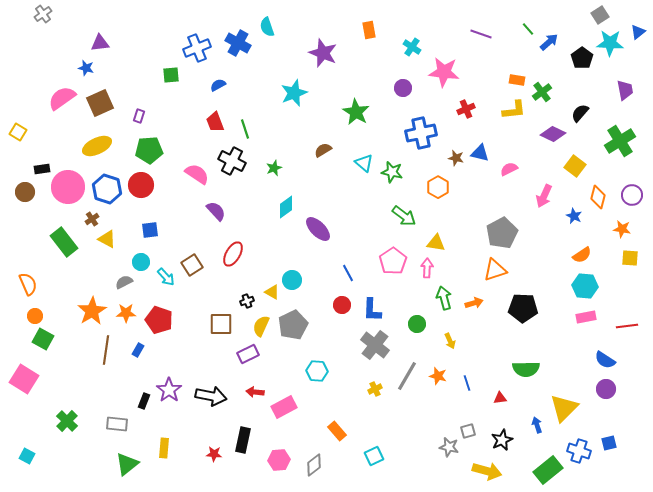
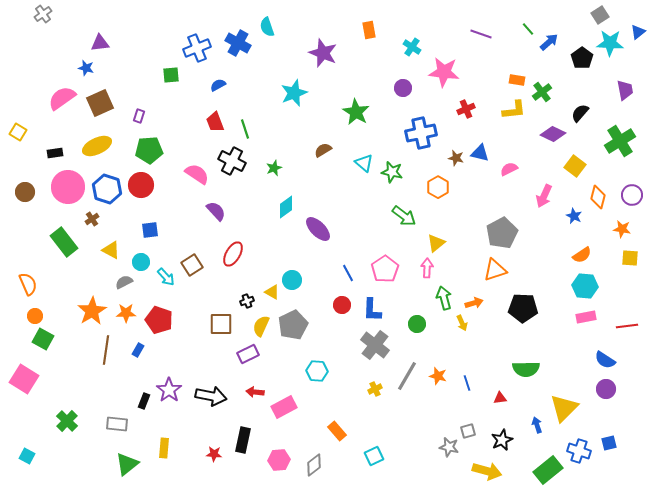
black rectangle at (42, 169): moved 13 px right, 16 px up
yellow triangle at (107, 239): moved 4 px right, 11 px down
yellow triangle at (436, 243): rotated 48 degrees counterclockwise
pink pentagon at (393, 261): moved 8 px left, 8 px down
yellow arrow at (450, 341): moved 12 px right, 18 px up
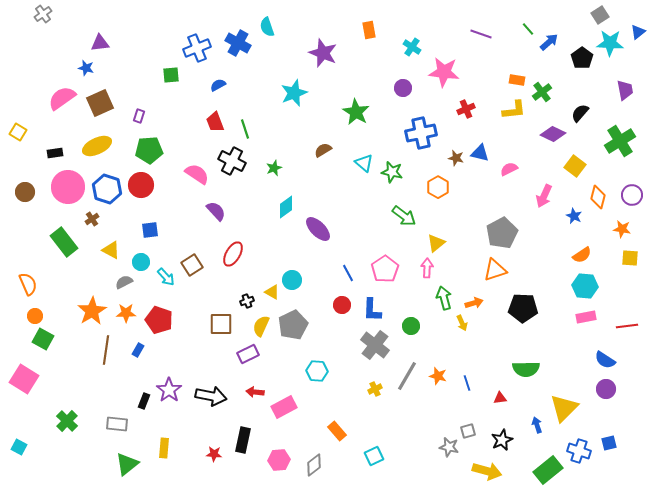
green circle at (417, 324): moved 6 px left, 2 px down
cyan square at (27, 456): moved 8 px left, 9 px up
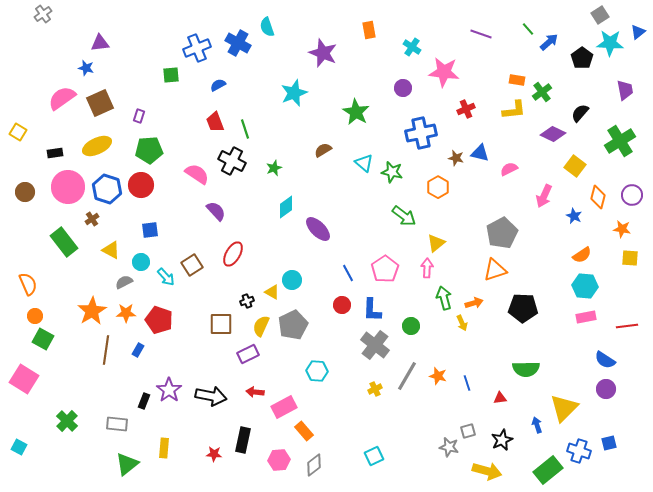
orange rectangle at (337, 431): moved 33 px left
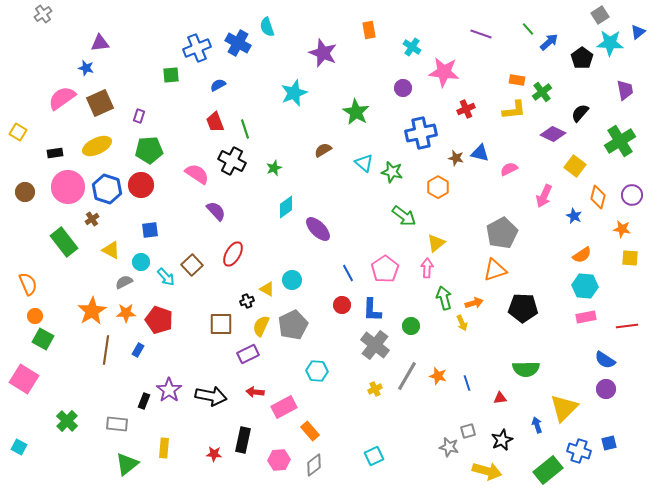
brown square at (192, 265): rotated 10 degrees counterclockwise
yellow triangle at (272, 292): moved 5 px left, 3 px up
orange rectangle at (304, 431): moved 6 px right
